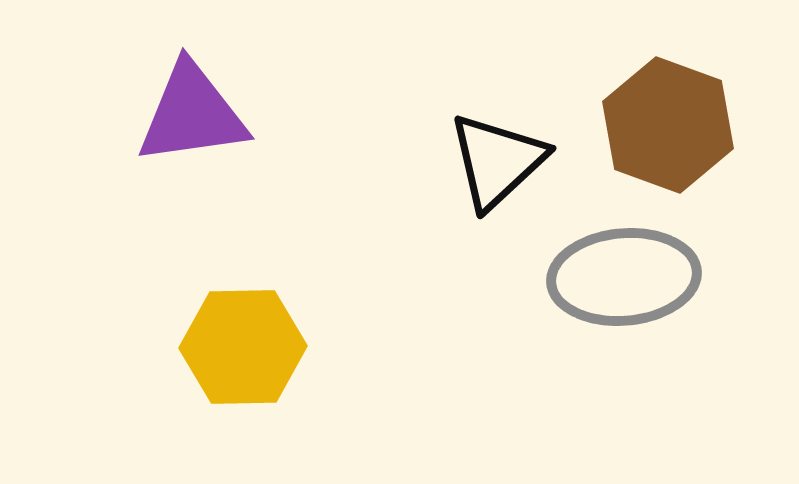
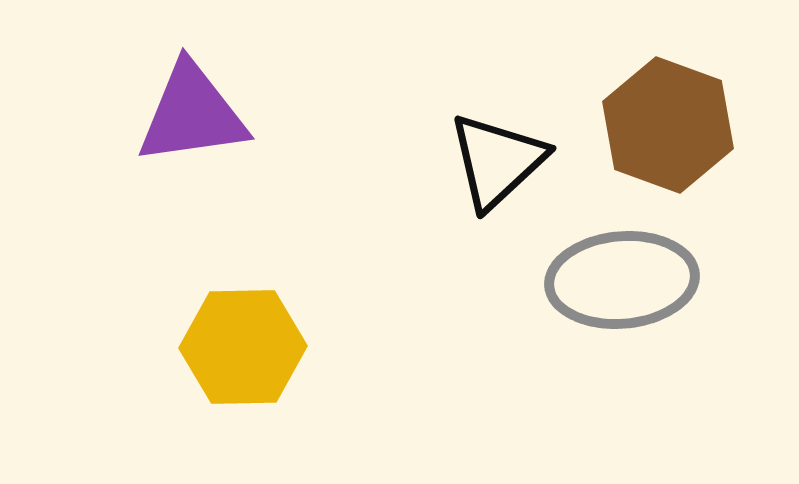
gray ellipse: moved 2 px left, 3 px down
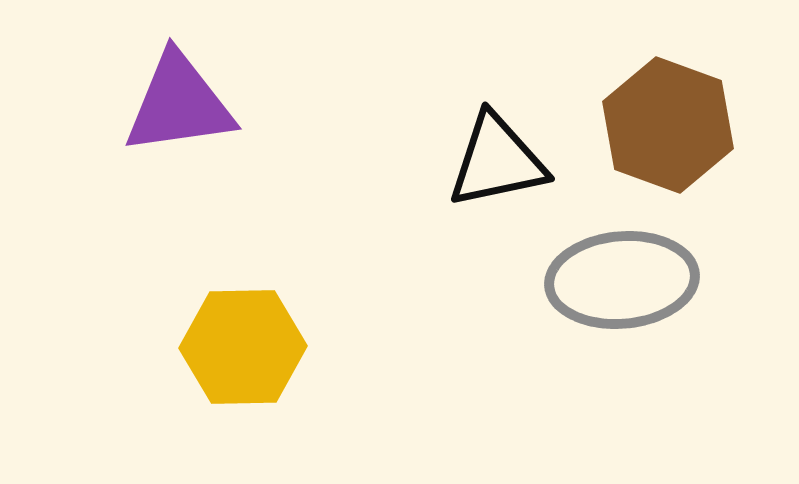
purple triangle: moved 13 px left, 10 px up
black triangle: rotated 31 degrees clockwise
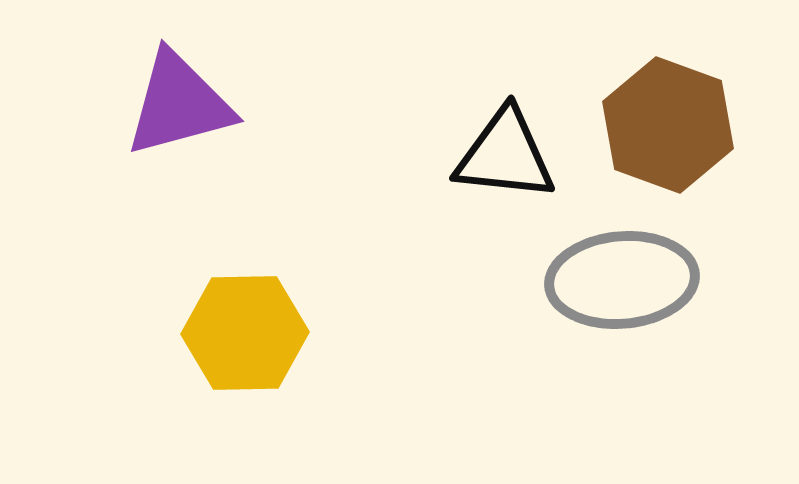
purple triangle: rotated 7 degrees counterclockwise
black triangle: moved 8 px right, 6 px up; rotated 18 degrees clockwise
yellow hexagon: moved 2 px right, 14 px up
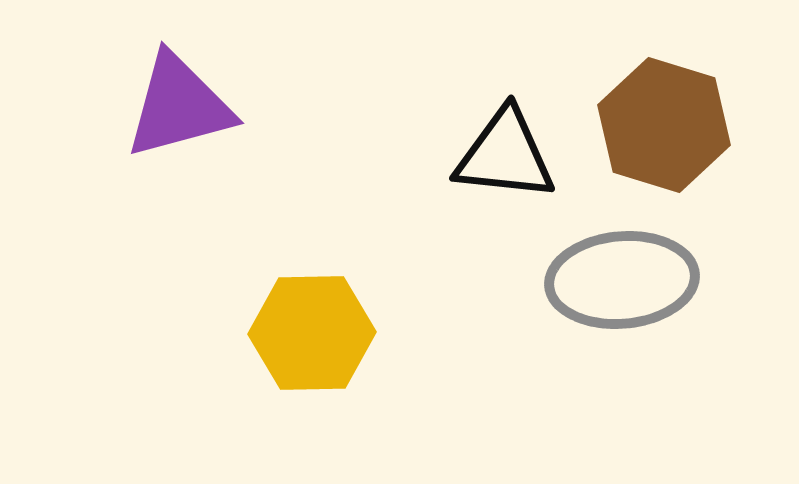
purple triangle: moved 2 px down
brown hexagon: moved 4 px left; rotated 3 degrees counterclockwise
yellow hexagon: moved 67 px right
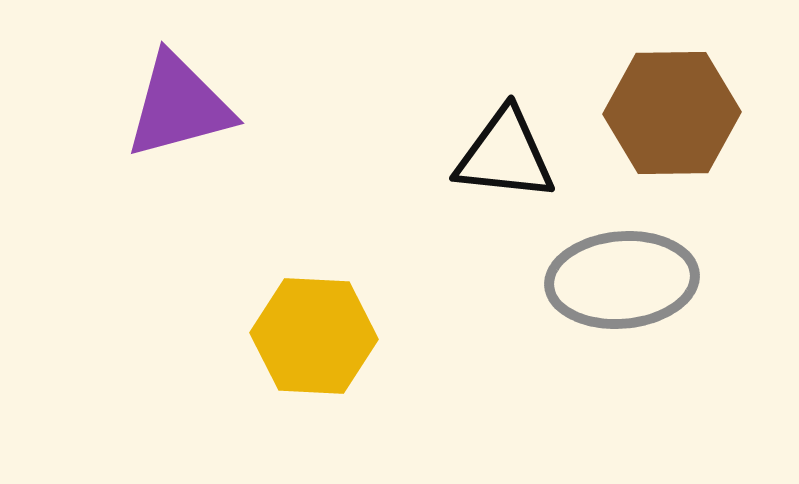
brown hexagon: moved 8 px right, 12 px up; rotated 18 degrees counterclockwise
yellow hexagon: moved 2 px right, 3 px down; rotated 4 degrees clockwise
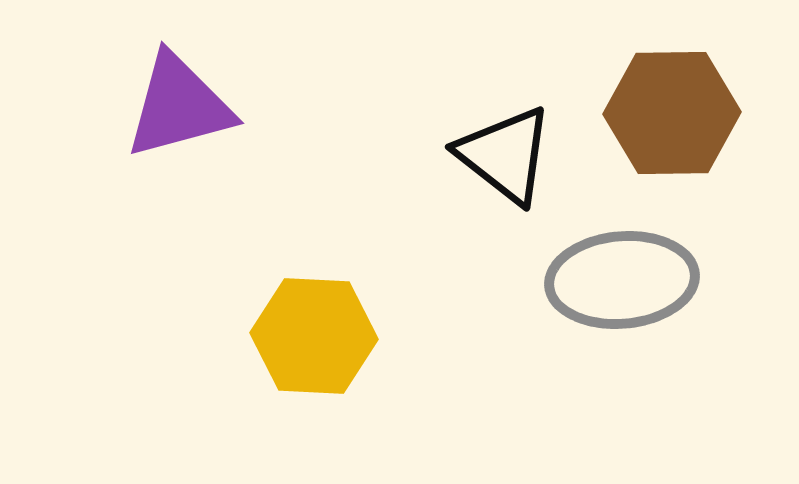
black triangle: rotated 32 degrees clockwise
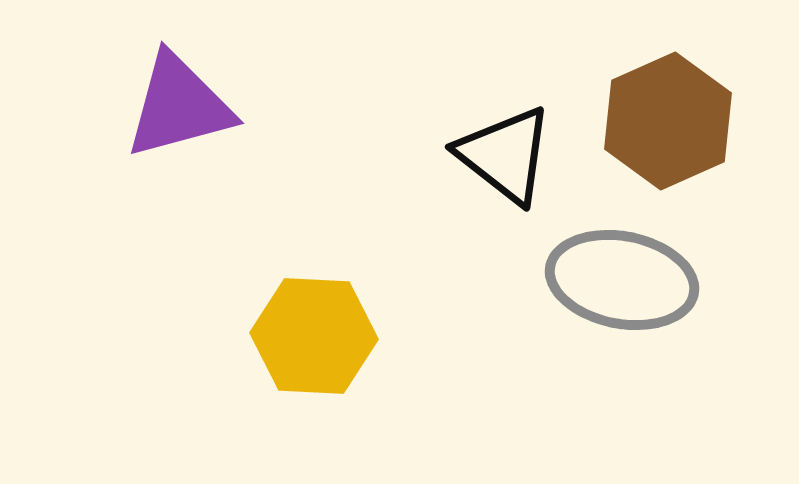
brown hexagon: moved 4 px left, 8 px down; rotated 23 degrees counterclockwise
gray ellipse: rotated 16 degrees clockwise
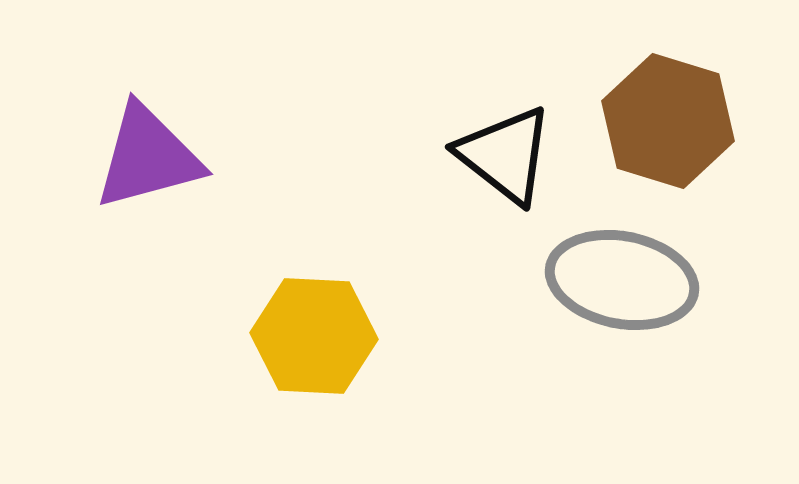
purple triangle: moved 31 px left, 51 px down
brown hexagon: rotated 19 degrees counterclockwise
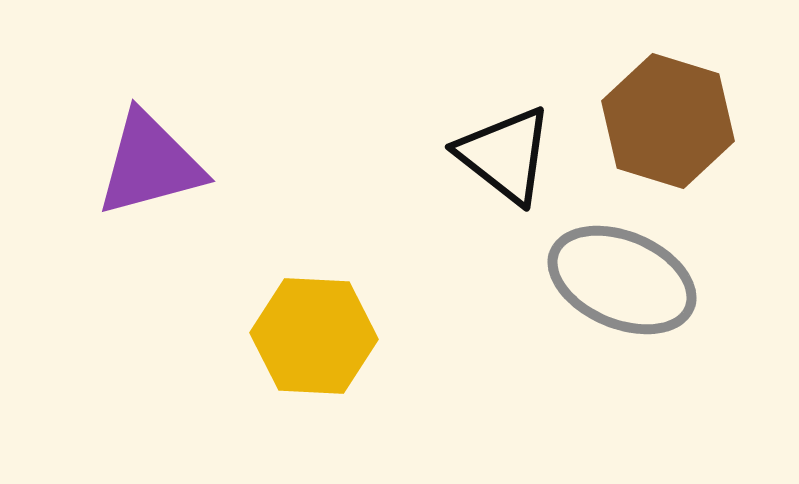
purple triangle: moved 2 px right, 7 px down
gray ellipse: rotated 12 degrees clockwise
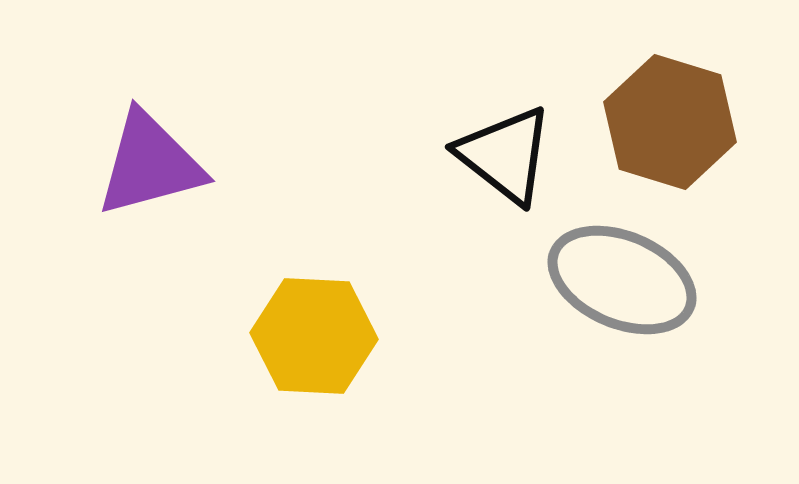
brown hexagon: moved 2 px right, 1 px down
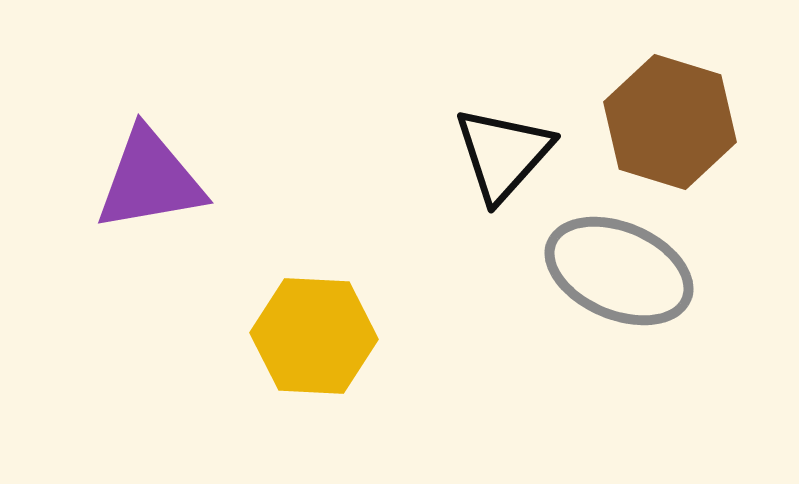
black triangle: moved 2 px left, 1 px up; rotated 34 degrees clockwise
purple triangle: moved 16 px down; rotated 5 degrees clockwise
gray ellipse: moved 3 px left, 9 px up
